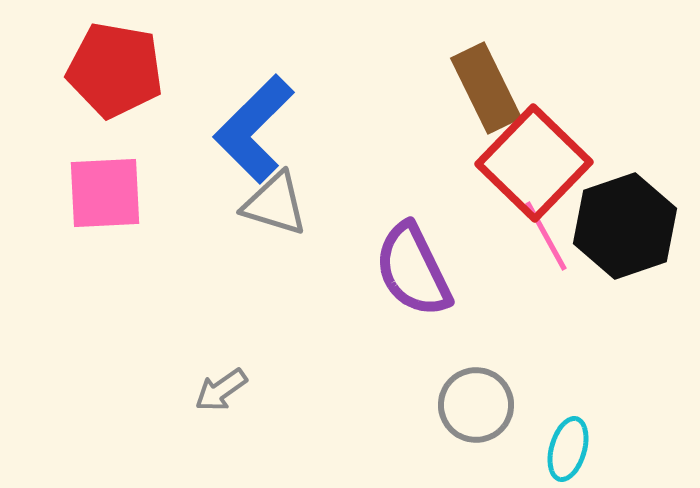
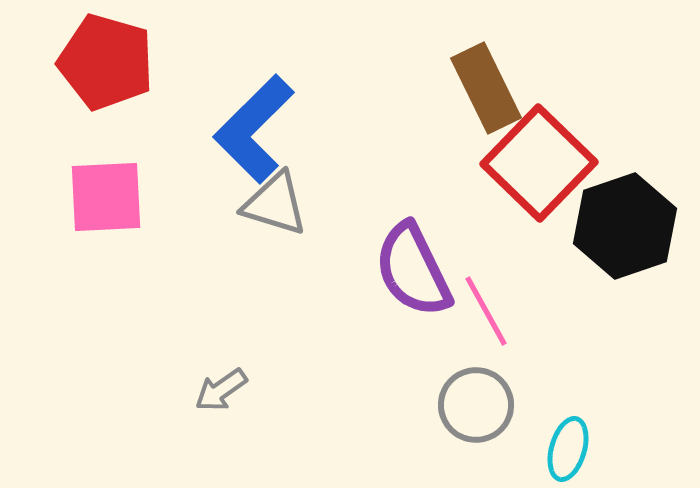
red pentagon: moved 9 px left, 8 px up; rotated 6 degrees clockwise
red square: moved 5 px right
pink square: moved 1 px right, 4 px down
pink line: moved 60 px left, 75 px down
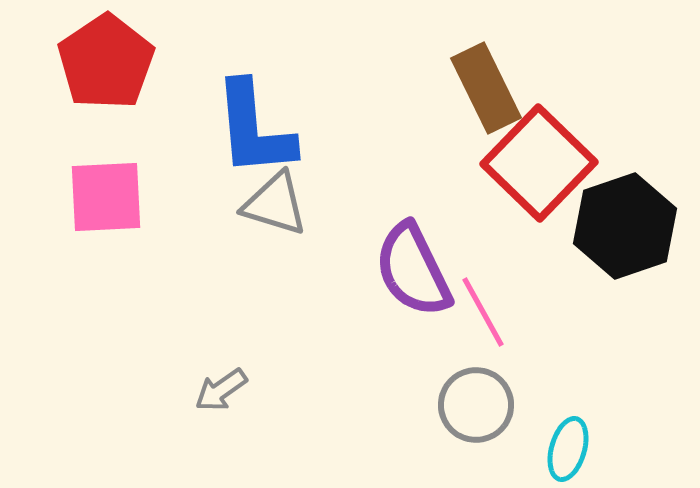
red pentagon: rotated 22 degrees clockwise
blue L-shape: rotated 50 degrees counterclockwise
pink line: moved 3 px left, 1 px down
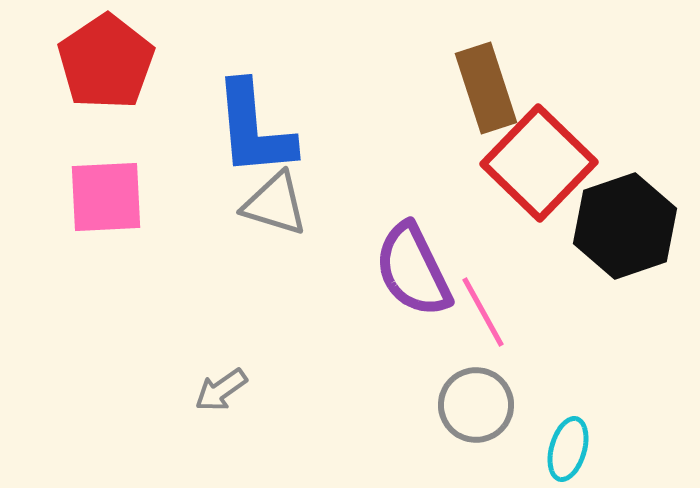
brown rectangle: rotated 8 degrees clockwise
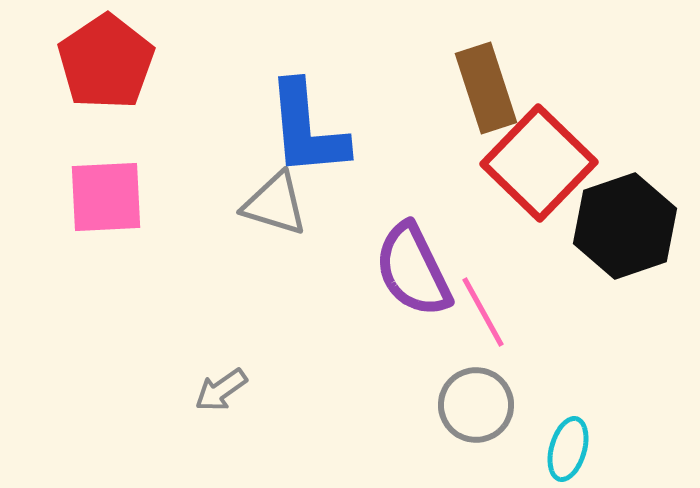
blue L-shape: moved 53 px right
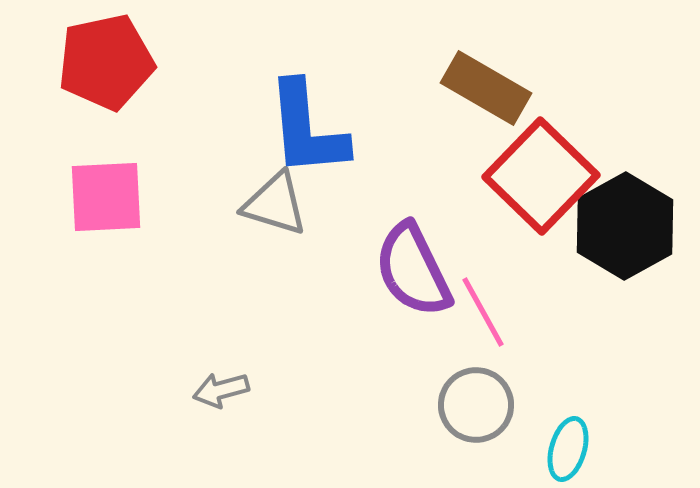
red pentagon: rotated 22 degrees clockwise
brown rectangle: rotated 42 degrees counterclockwise
red square: moved 2 px right, 13 px down
black hexagon: rotated 10 degrees counterclockwise
gray arrow: rotated 20 degrees clockwise
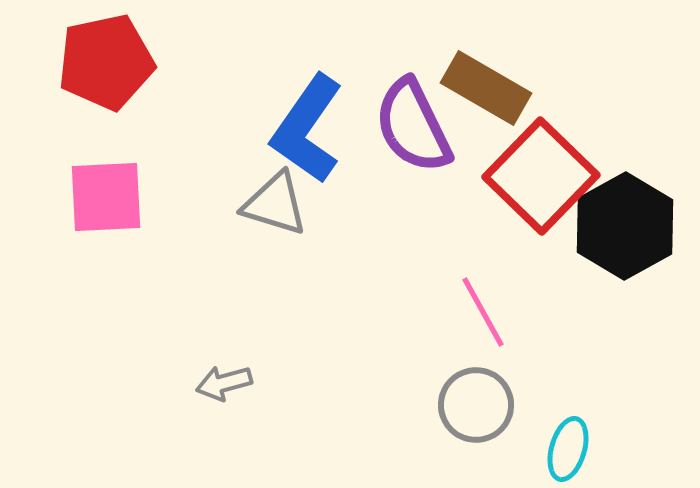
blue L-shape: rotated 40 degrees clockwise
purple semicircle: moved 144 px up
gray arrow: moved 3 px right, 7 px up
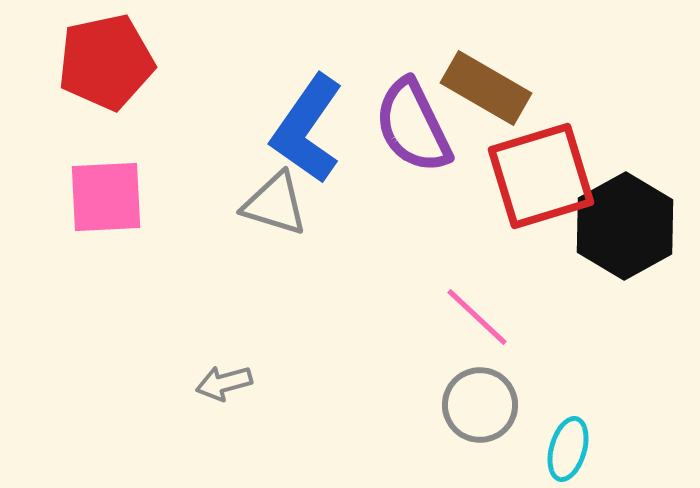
red square: rotated 29 degrees clockwise
pink line: moved 6 px left, 5 px down; rotated 18 degrees counterclockwise
gray circle: moved 4 px right
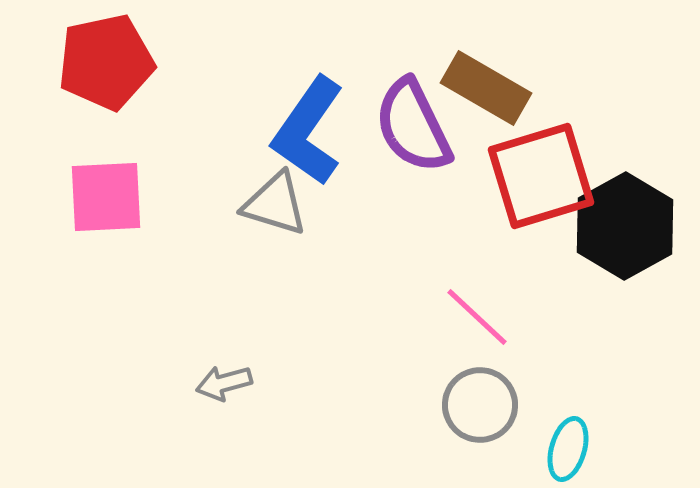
blue L-shape: moved 1 px right, 2 px down
